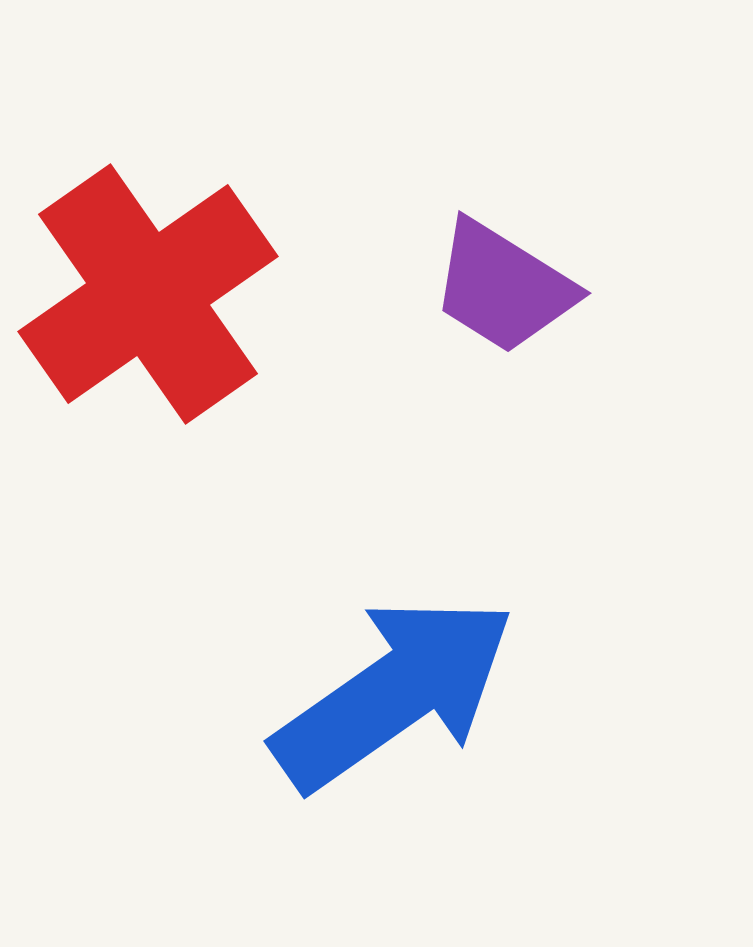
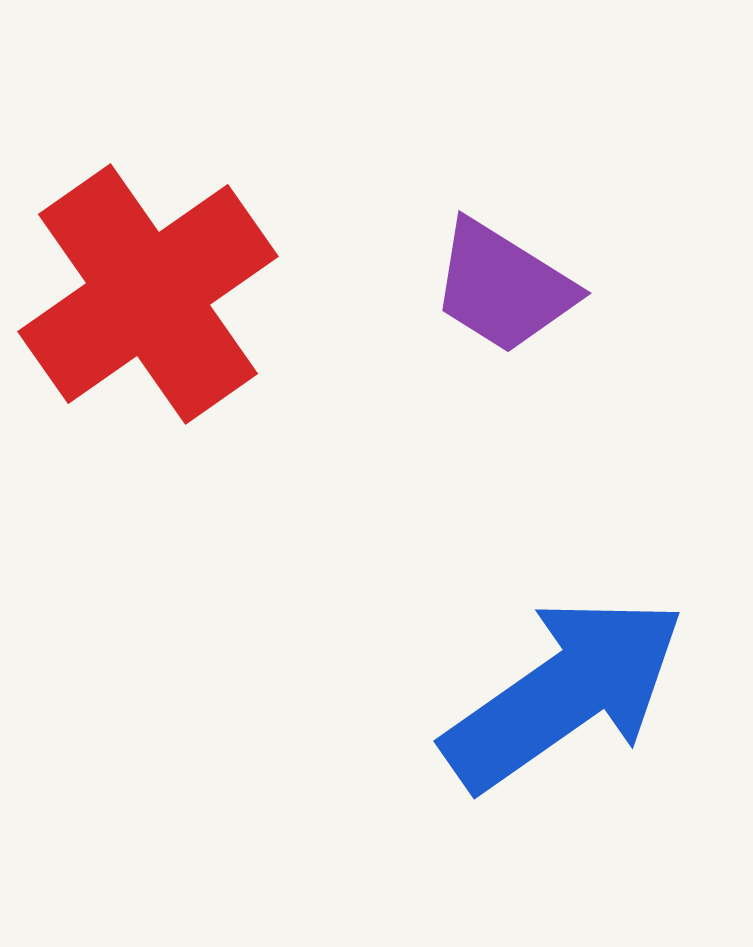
blue arrow: moved 170 px right
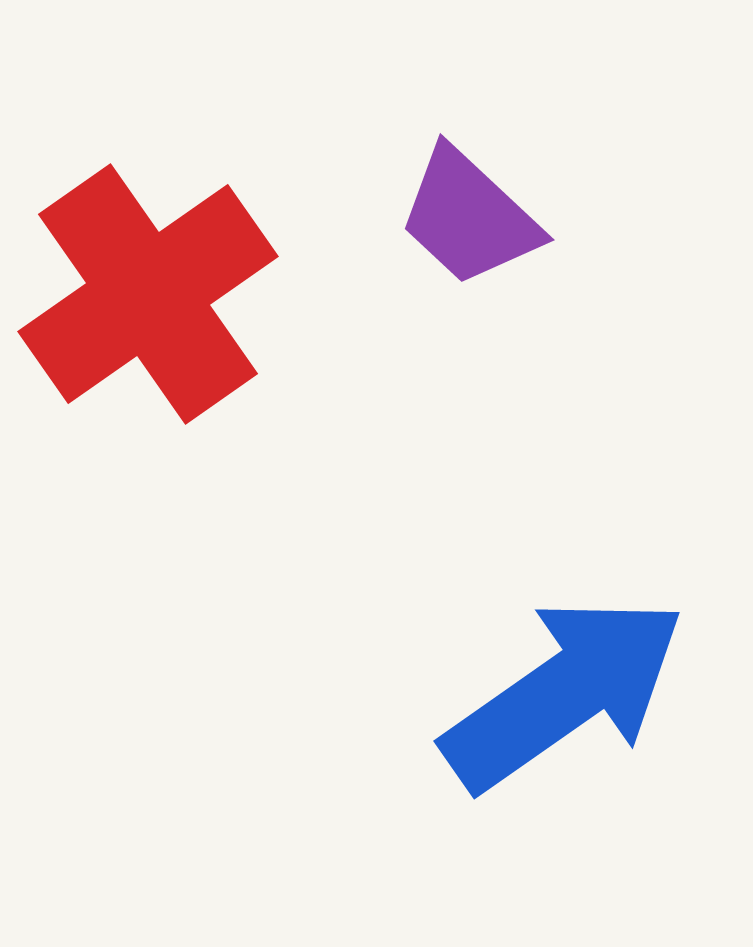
purple trapezoid: moved 34 px left, 70 px up; rotated 11 degrees clockwise
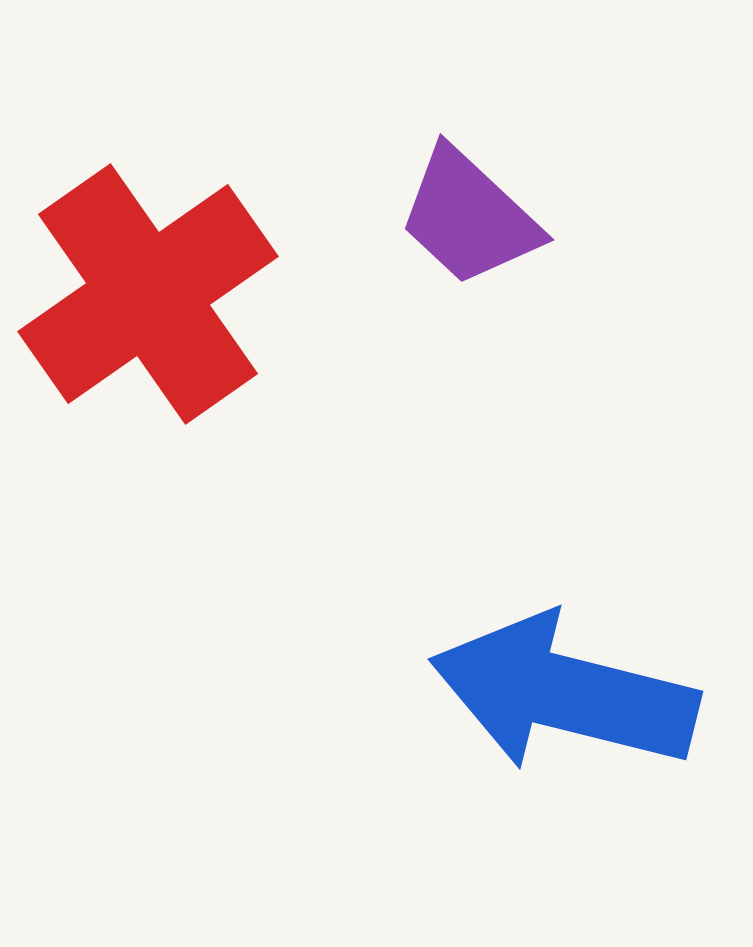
blue arrow: rotated 131 degrees counterclockwise
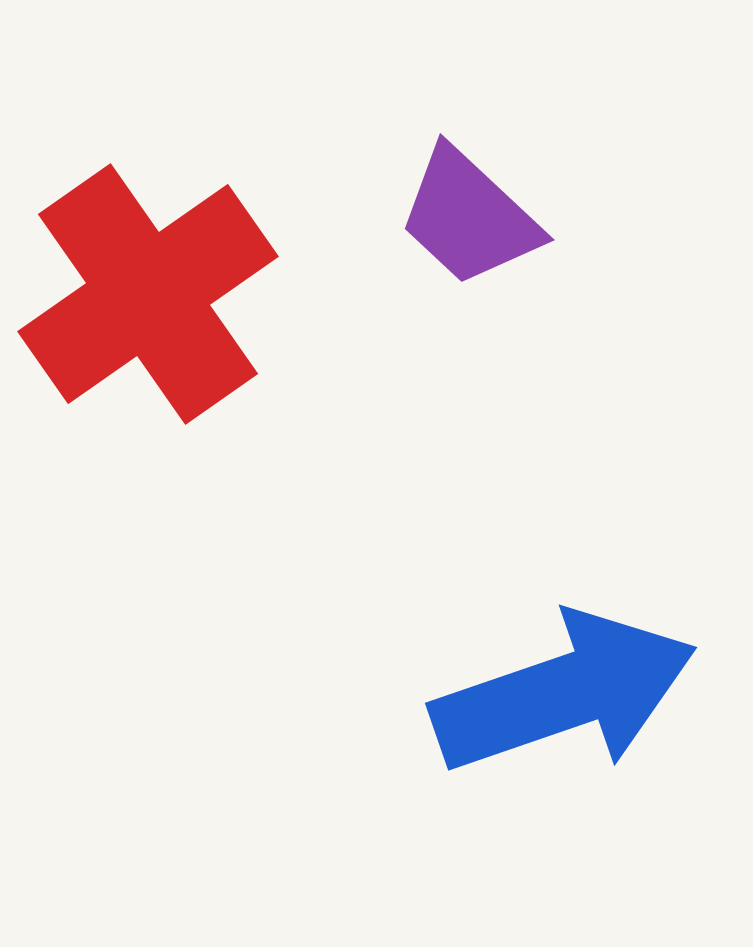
blue arrow: rotated 147 degrees clockwise
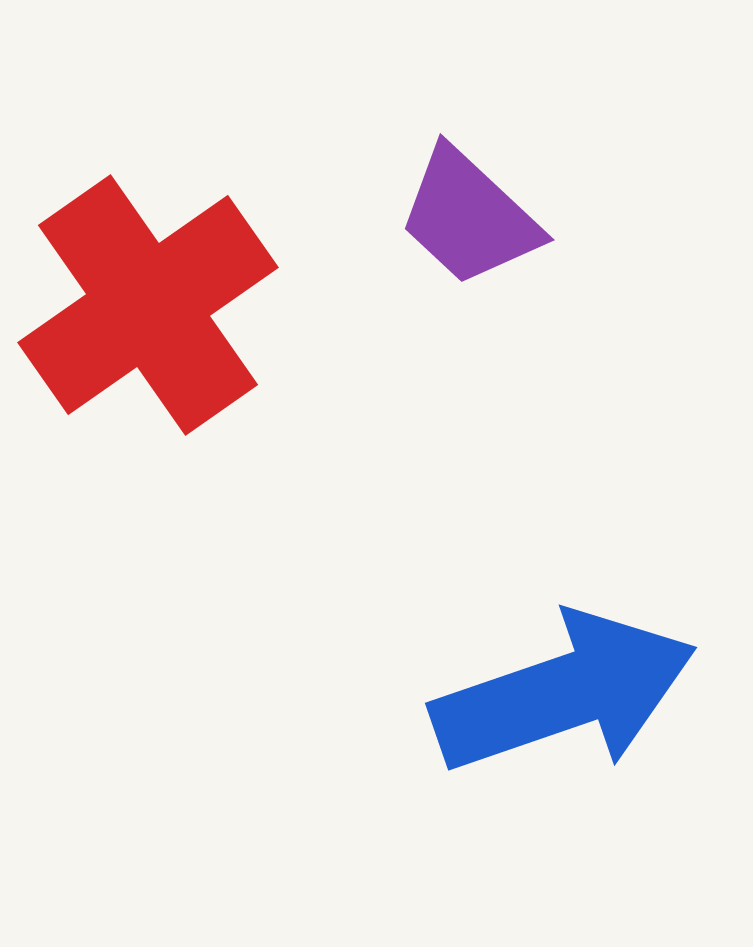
red cross: moved 11 px down
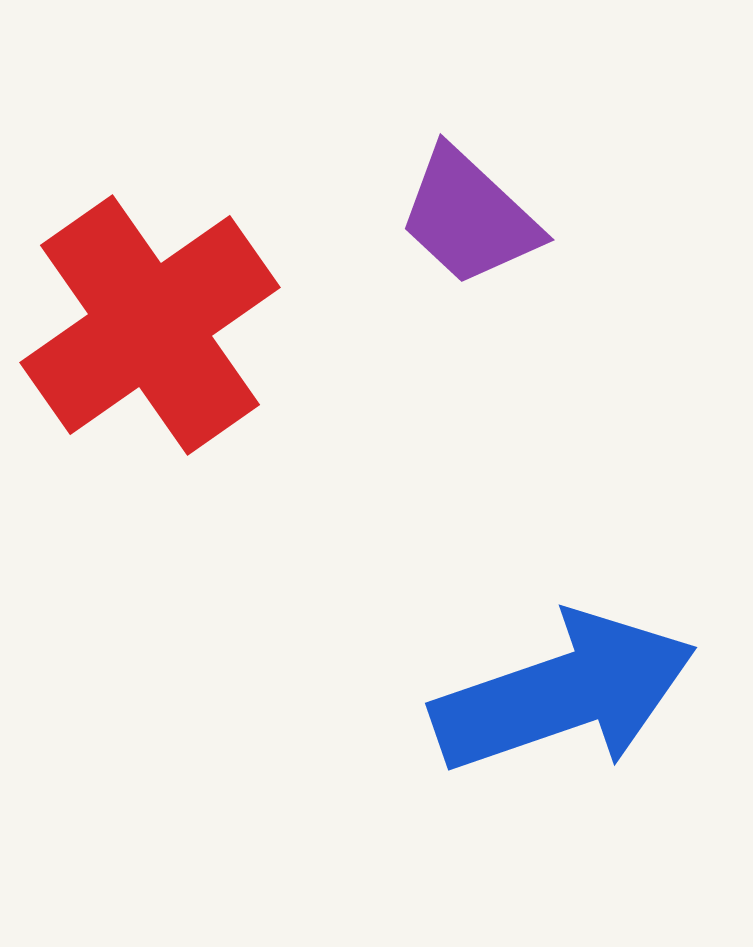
red cross: moved 2 px right, 20 px down
